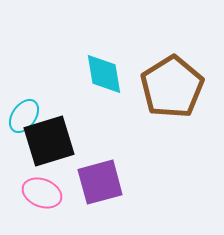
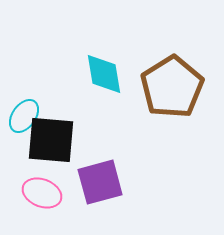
black square: moved 2 px right, 1 px up; rotated 22 degrees clockwise
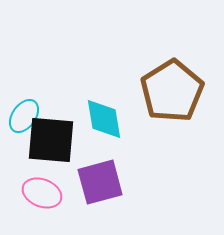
cyan diamond: moved 45 px down
brown pentagon: moved 4 px down
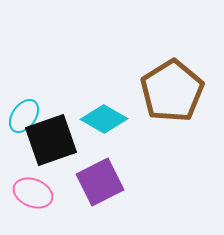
cyan diamond: rotated 51 degrees counterclockwise
black square: rotated 24 degrees counterclockwise
purple square: rotated 12 degrees counterclockwise
pink ellipse: moved 9 px left
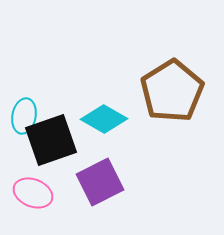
cyan ellipse: rotated 24 degrees counterclockwise
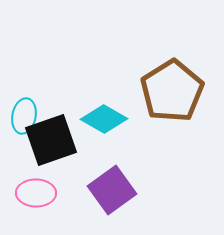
purple square: moved 12 px right, 8 px down; rotated 9 degrees counterclockwise
pink ellipse: moved 3 px right; rotated 21 degrees counterclockwise
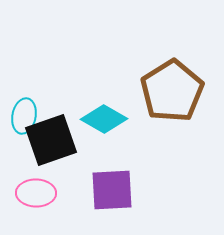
purple square: rotated 33 degrees clockwise
